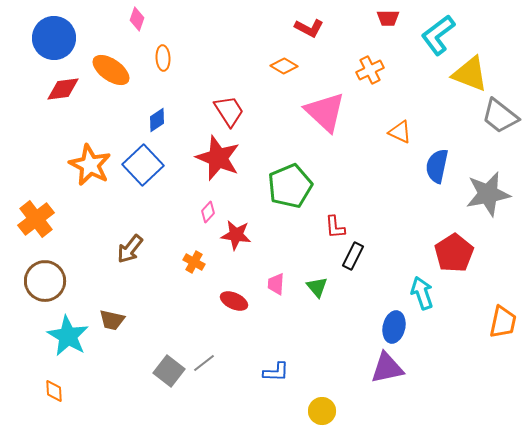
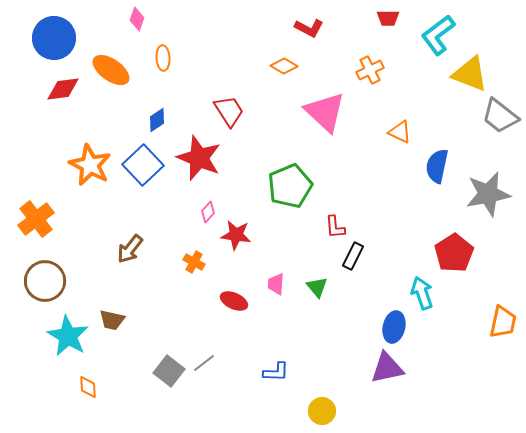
red star at (218, 158): moved 19 px left
orange diamond at (54, 391): moved 34 px right, 4 px up
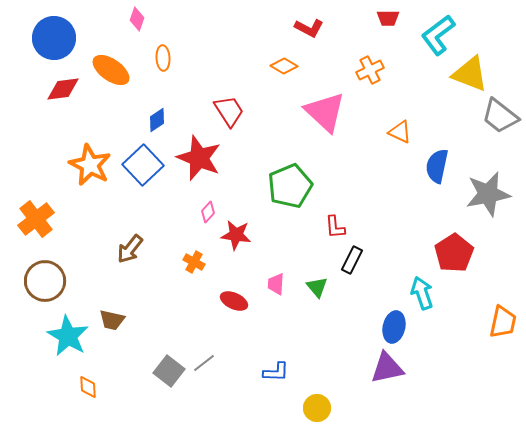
black rectangle at (353, 256): moved 1 px left, 4 px down
yellow circle at (322, 411): moved 5 px left, 3 px up
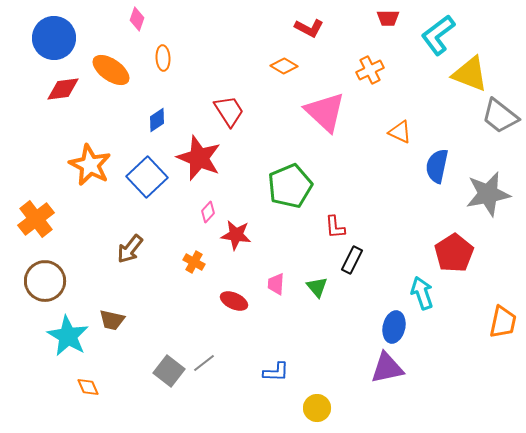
blue square at (143, 165): moved 4 px right, 12 px down
orange diamond at (88, 387): rotated 20 degrees counterclockwise
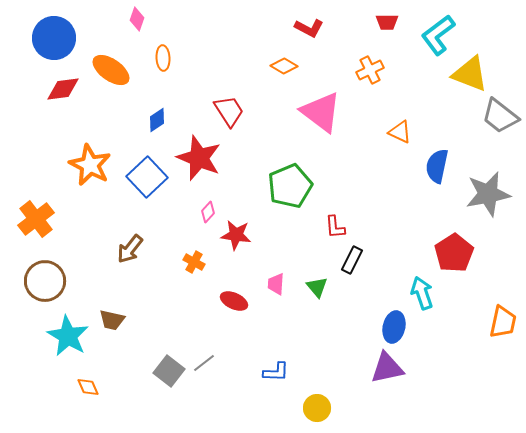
red trapezoid at (388, 18): moved 1 px left, 4 px down
pink triangle at (325, 112): moved 4 px left; rotated 6 degrees counterclockwise
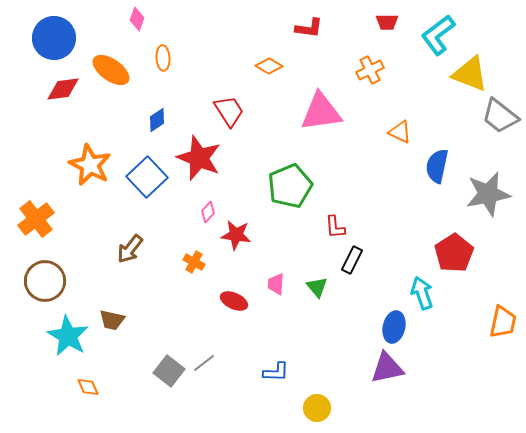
red L-shape at (309, 28): rotated 20 degrees counterclockwise
orange diamond at (284, 66): moved 15 px left
pink triangle at (321, 112): rotated 45 degrees counterclockwise
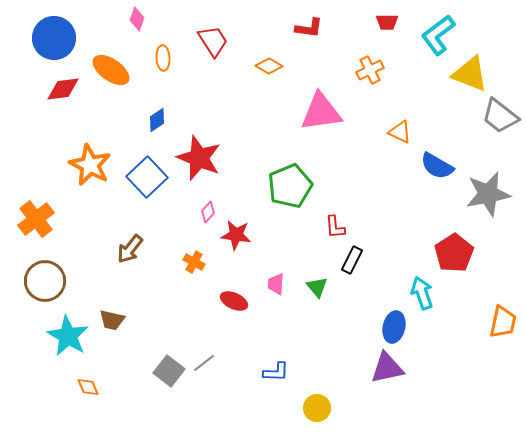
red trapezoid at (229, 111): moved 16 px left, 70 px up
blue semicircle at (437, 166): rotated 72 degrees counterclockwise
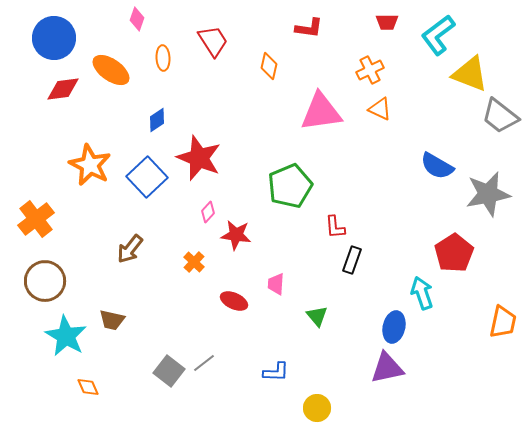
orange diamond at (269, 66): rotated 72 degrees clockwise
orange triangle at (400, 132): moved 20 px left, 23 px up
black rectangle at (352, 260): rotated 8 degrees counterclockwise
orange cross at (194, 262): rotated 15 degrees clockwise
green triangle at (317, 287): moved 29 px down
cyan star at (68, 336): moved 2 px left
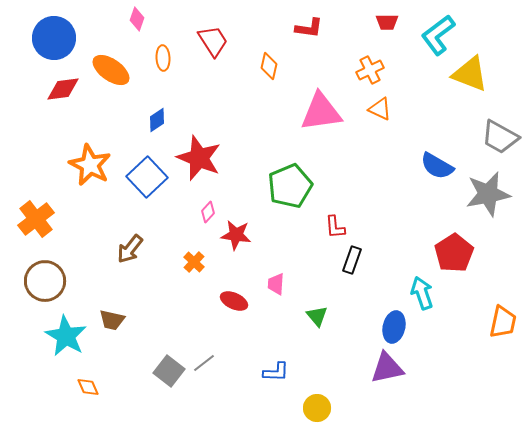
gray trapezoid at (500, 116): moved 21 px down; rotated 9 degrees counterclockwise
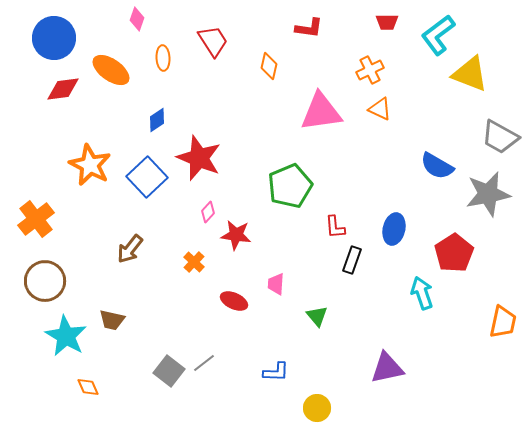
blue ellipse at (394, 327): moved 98 px up
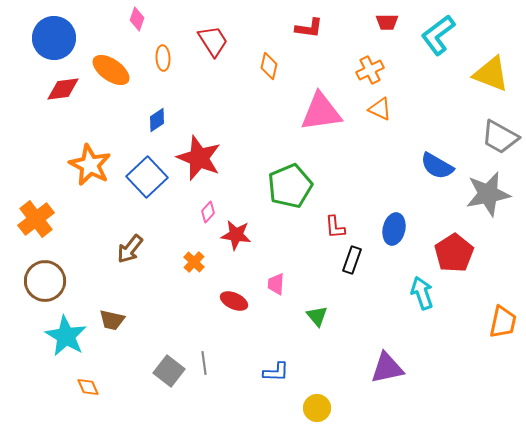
yellow triangle at (470, 74): moved 21 px right
gray line at (204, 363): rotated 60 degrees counterclockwise
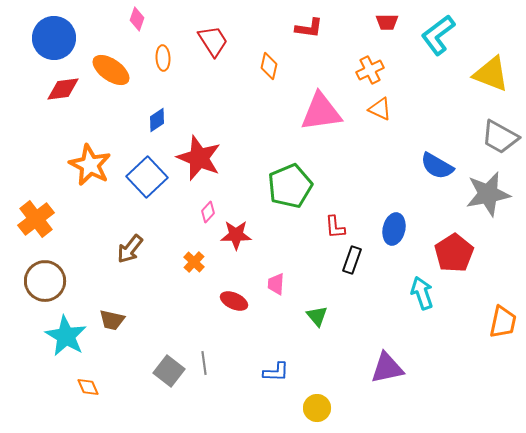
red star at (236, 235): rotated 8 degrees counterclockwise
